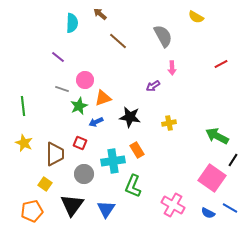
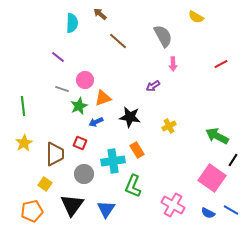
pink arrow: moved 1 px right, 4 px up
yellow cross: moved 3 px down; rotated 16 degrees counterclockwise
yellow star: rotated 18 degrees clockwise
blue line: moved 1 px right, 2 px down
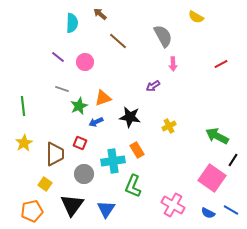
pink circle: moved 18 px up
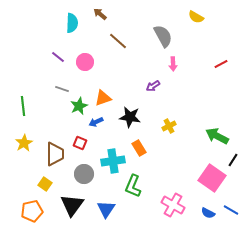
orange rectangle: moved 2 px right, 2 px up
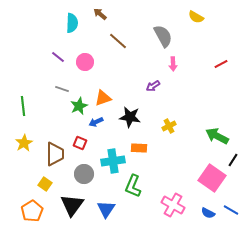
orange rectangle: rotated 56 degrees counterclockwise
orange pentagon: rotated 20 degrees counterclockwise
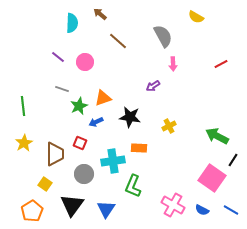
blue semicircle: moved 6 px left, 3 px up
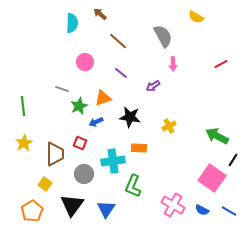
purple line: moved 63 px right, 16 px down
blue line: moved 2 px left, 1 px down
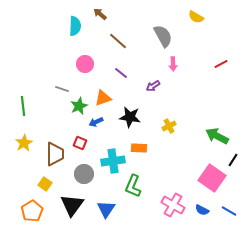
cyan semicircle: moved 3 px right, 3 px down
pink circle: moved 2 px down
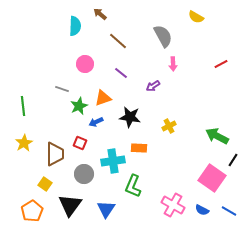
black triangle: moved 2 px left
